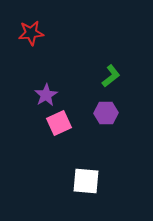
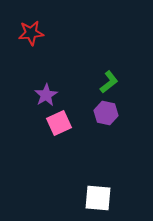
green L-shape: moved 2 px left, 6 px down
purple hexagon: rotated 15 degrees clockwise
white square: moved 12 px right, 17 px down
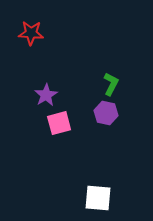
red star: rotated 10 degrees clockwise
green L-shape: moved 2 px right, 2 px down; rotated 25 degrees counterclockwise
pink square: rotated 10 degrees clockwise
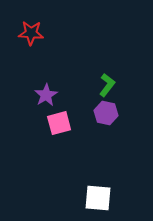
green L-shape: moved 4 px left, 1 px down; rotated 10 degrees clockwise
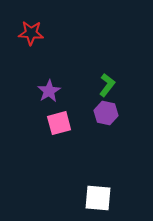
purple star: moved 3 px right, 4 px up
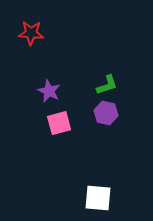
green L-shape: rotated 35 degrees clockwise
purple star: rotated 15 degrees counterclockwise
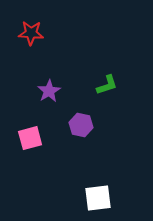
purple star: rotated 15 degrees clockwise
purple hexagon: moved 25 px left, 12 px down
pink square: moved 29 px left, 15 px down
white square: rotated 12 degrees counterclockwise
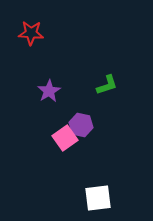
pink square: moved 35 px right; rotated 20 degrees counterclockwise
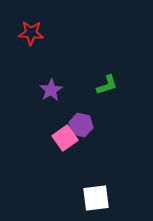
purple star: moved 2 px right, 1 px up
white square: moved 2 px left
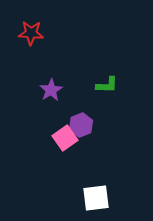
green L-shape: rotated 20 degrees clockwise
purple hexagon: rotated 25 degrees clockwise
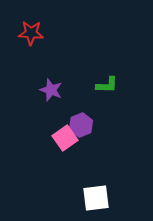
purple star: rotated 20 degrees counterclockwise
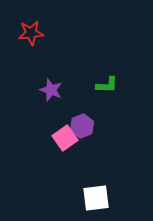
red star: rotated 10 degrees counterclockwise
purple hexagon: moved 1 px right, 1 px down
